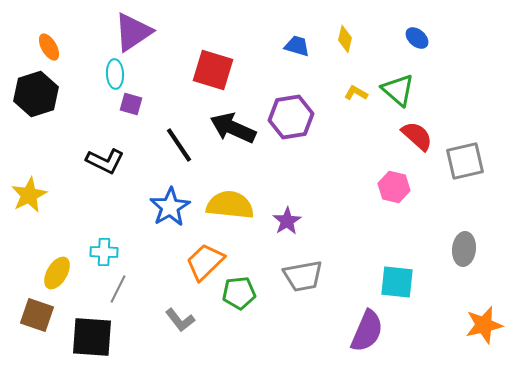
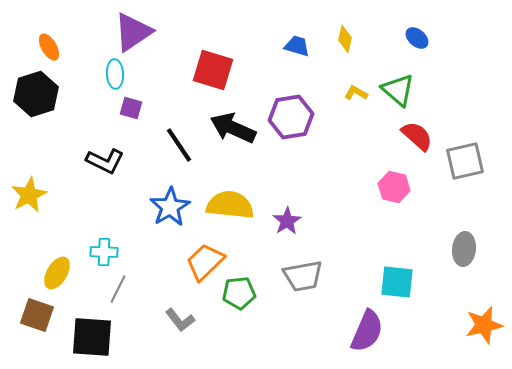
purple square: moved 4 px down
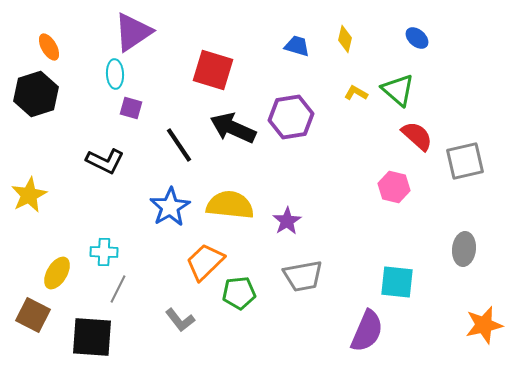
brown square: moved 4 px left; rotated 8 degrees clockwise
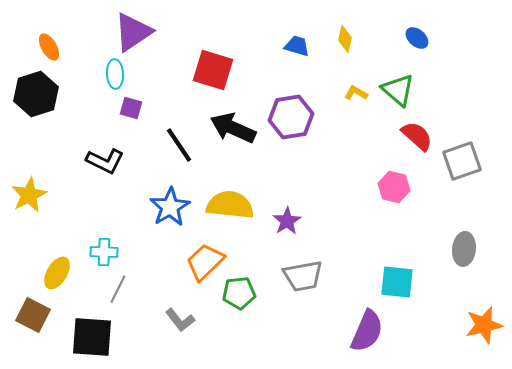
gray square: moved 3 px left; rotated 6 degrees counterclockwise
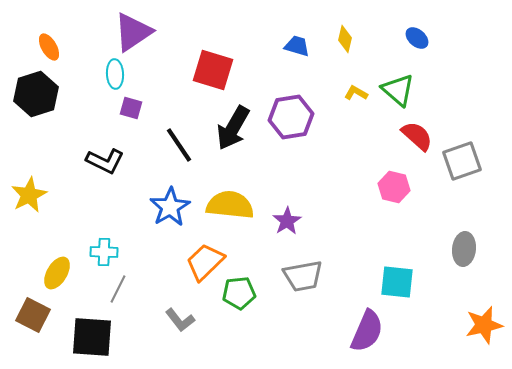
black arrow: rotated 84 degrees counterclockwise
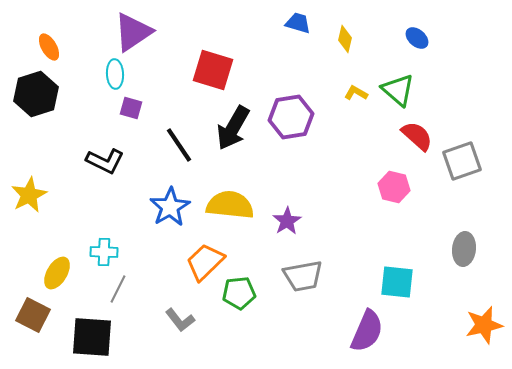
blue trapezoid: moved 1 px right, 23 px up
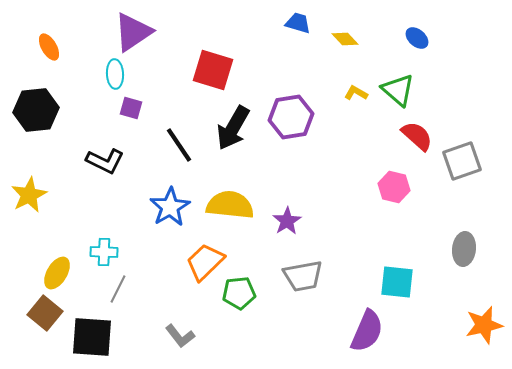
yellow diamond: rotated 56 degrees counterclockwise
black hexagon: moved 16 px down; rotated 12 degrees clockwise
brown square: moved 12 px right, 2 px up; rotated 12 degrees clockwise
gray L-shape: moved 16 px down
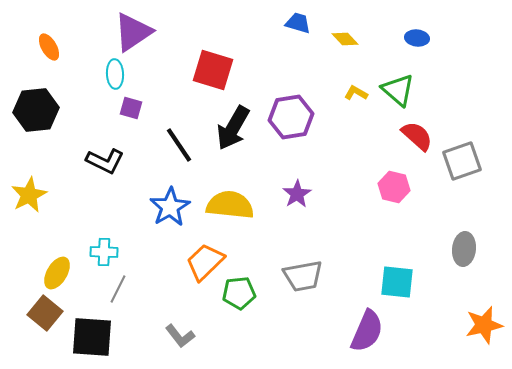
blue ellipse: rotated 35 degrees counterclockwise
purple star: moved 10 px right, 27 px up
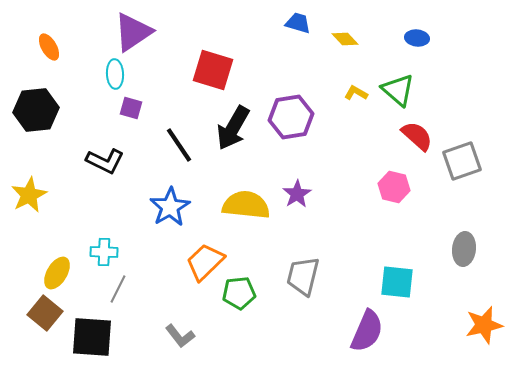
yellow semicircle: moved 16 px right
gray trapezoid: rotated 114 degrees clockwise
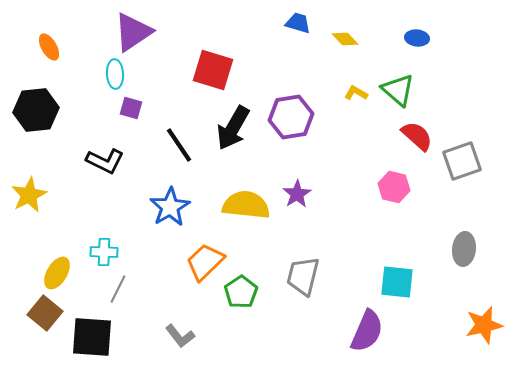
green pentagon: moved 2 px right, 1 px up; rotated 28 degrees counterclockwise
